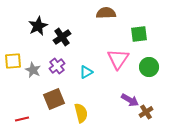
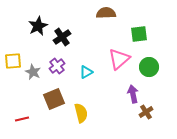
pink triangle: moved 1 px right; rotated 15 degrees clockwise
gray star: moved 2 px down
purple arrow: moved 3 px right, 6 px up; rotated 132 degrees counterclockwise
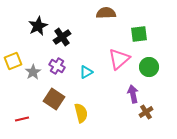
yellow square: rotated 18 degrees counterclockwise
purple cross: rotated 21 degrees counterclockwise
gray star: rotated 14 degrees clockwise
brown square: rotated 35 degrees counterclockwise
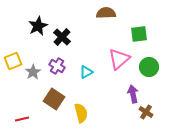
black cross: rotated 12 degrees counterclockwise
brown cross: rotated 24 degrees counterclockwise
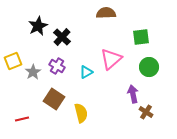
green square: moved 2 px right, 3 px down
pink triangle: moved 8 px left
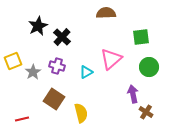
purple cross: rotated 14 degrees counterclockwise
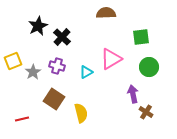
pink triangle: rotated 10 degrees clockwise
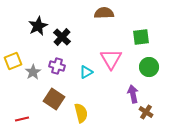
brown semicircle: moved 2 px left
pink triangle: rotated 30 degrees counterclockwise
